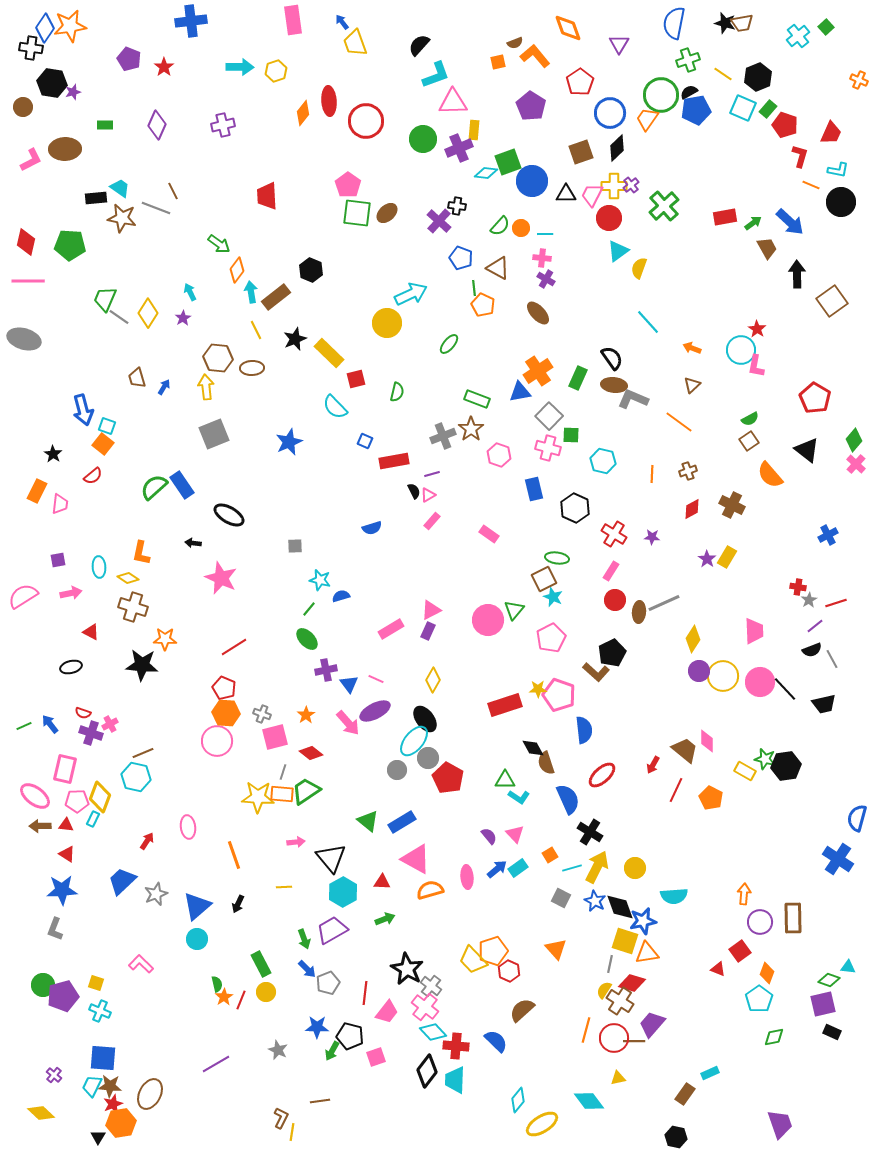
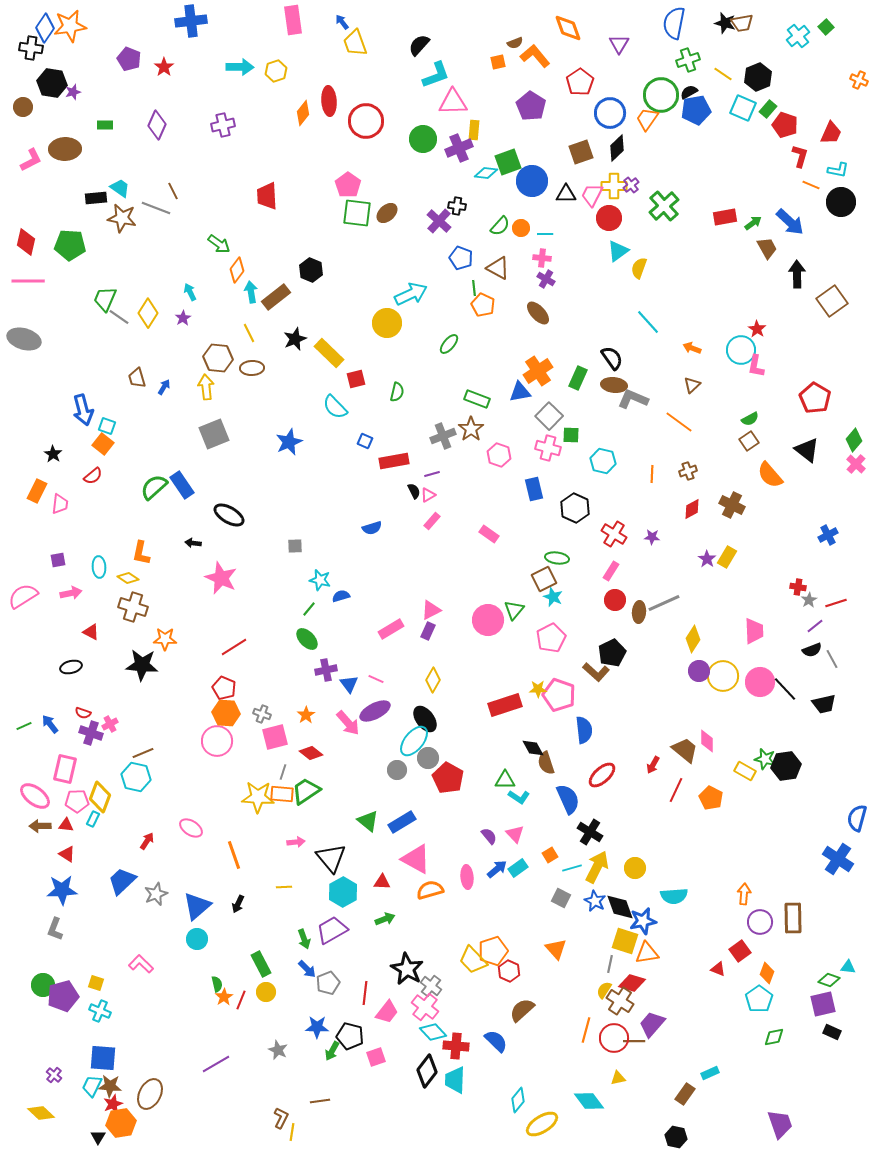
yellow line at (256, 330): moved 7 px left, 3 px down
pink ellipse at (188, 827): moved 3 px right, 1 px down; rotated 50 degrees counterclockwise
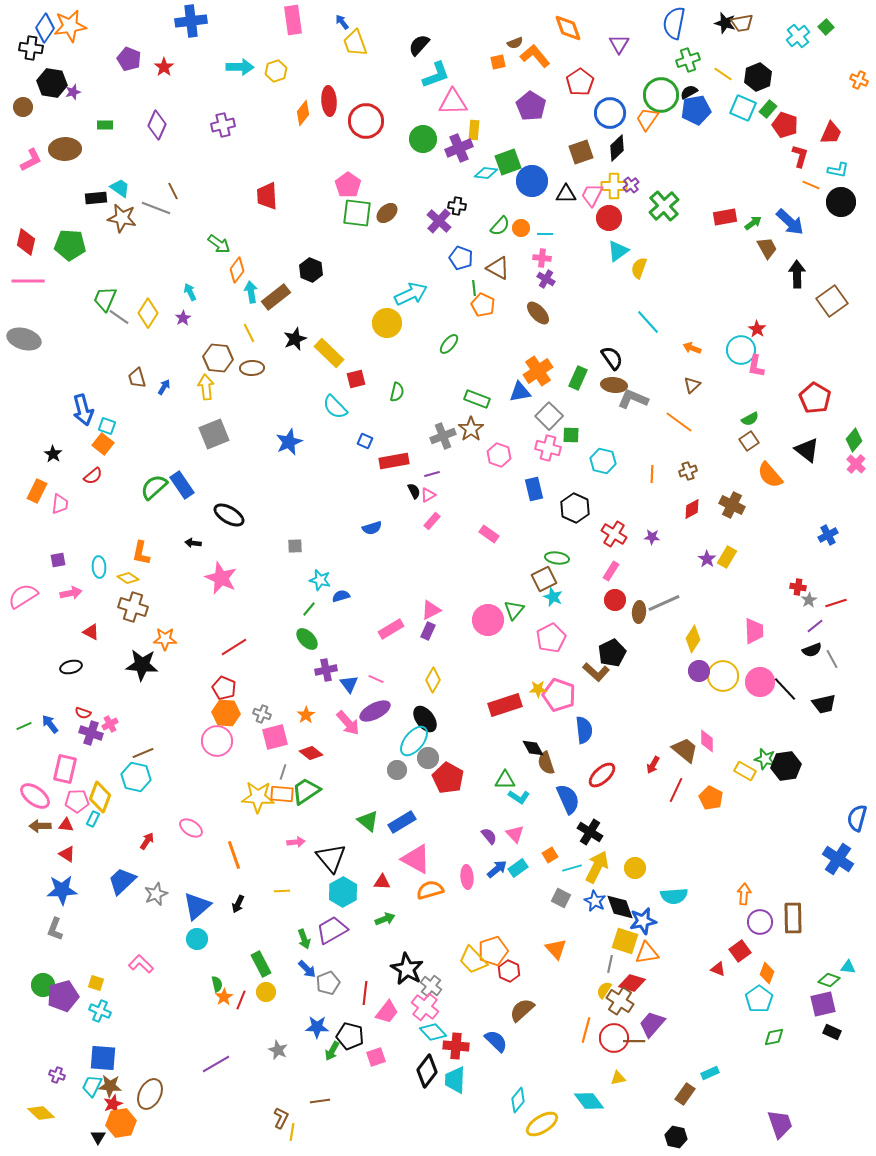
yellow line at (284, 887): moved 2 px left, 4 px down
purple cross at (54, 1075): moved 3 px right; rotated 21 degrees counterclockwise
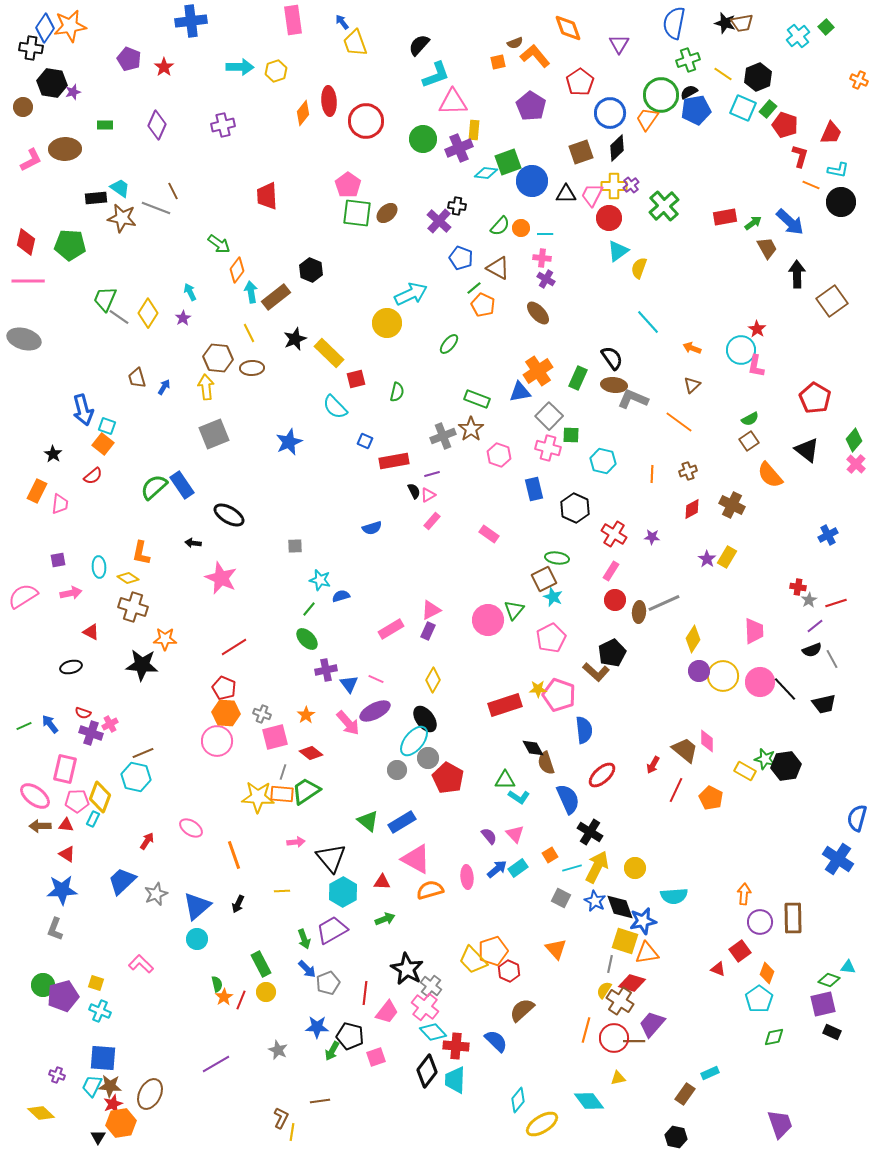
green line at (474, 288): rotated 56 degrees clockwise
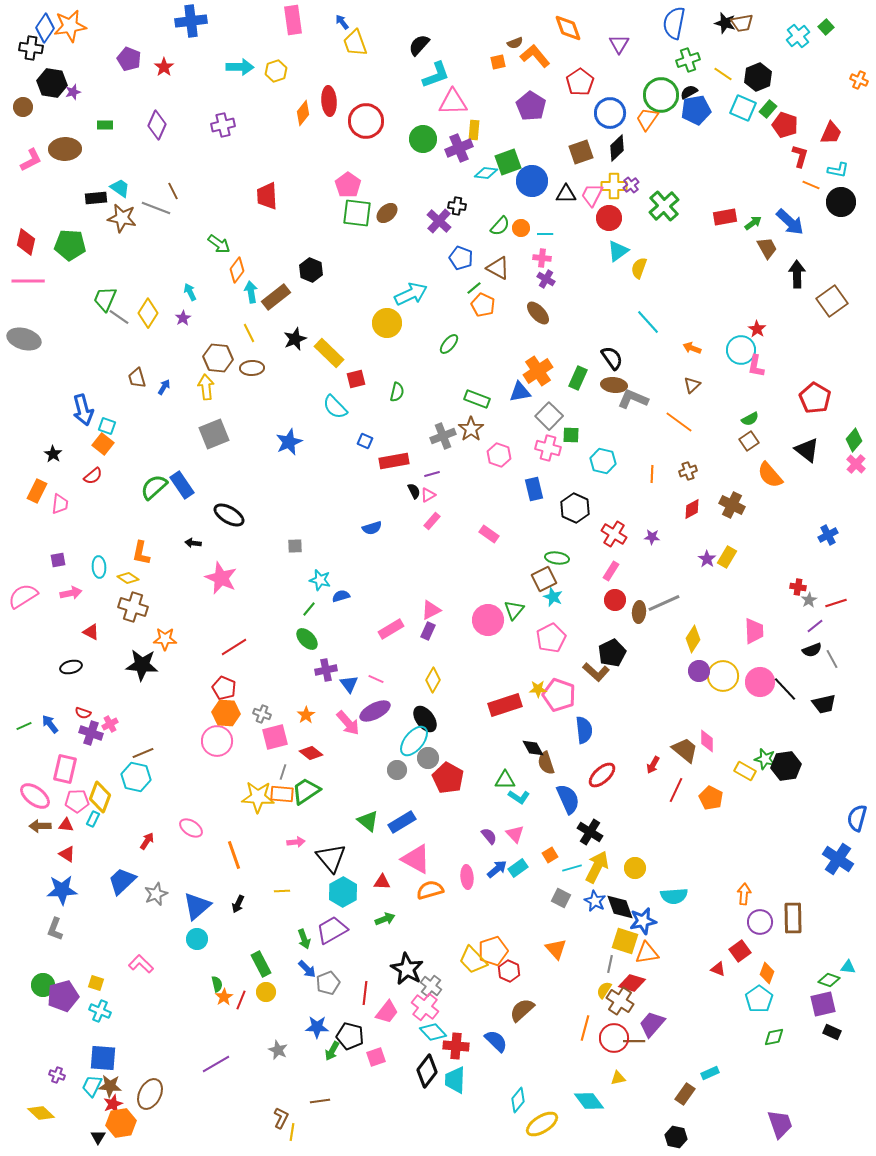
orange line at (586, 1030): moved 1 px left, 2 px up
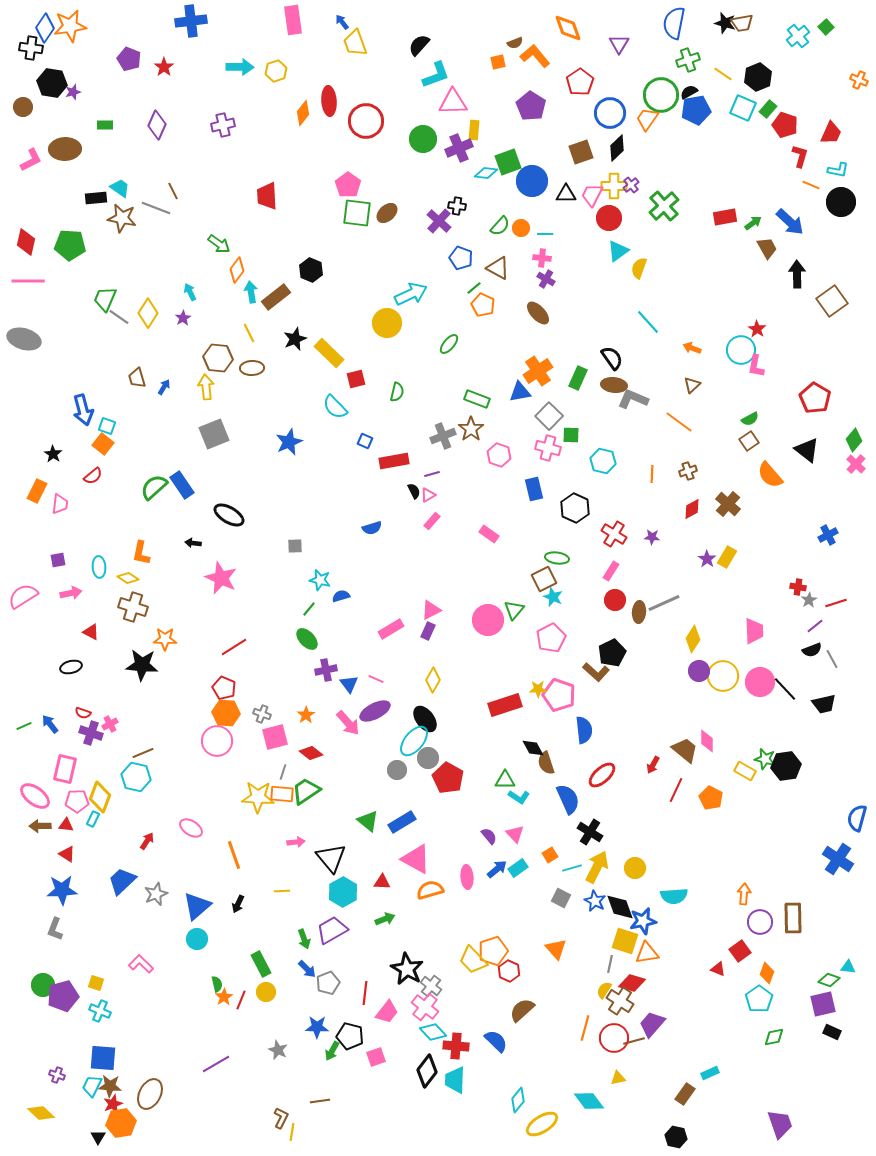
brown cross at (732, 505): moved 4 px left, 1 px up; rotated 15 degrees clockwise
brown line at (634, 1041): rotated 15 degrees counterclockwise
